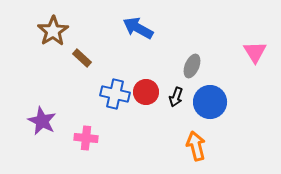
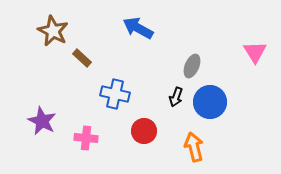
brown star: rotated 12 degrees counterclockwise
red circle: moved 2 px left, 39 px down
orange arrow: moved 2 px left, 1 px down
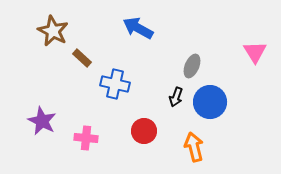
blue cross: moved 10 px up
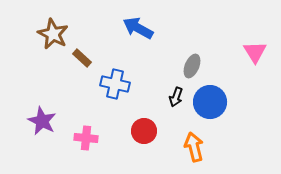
brown star: moved 3 px down
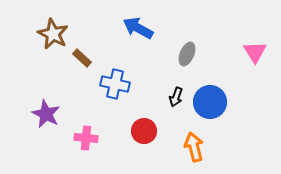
gray ellipse: moved 5 px left, 12 px up
purple star: moved 4 px right, 7 px up
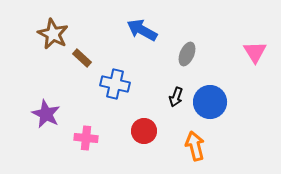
blue arrow: moved 4 px right, 2 px down
orange arrow: moved 1 px right, 1 px up
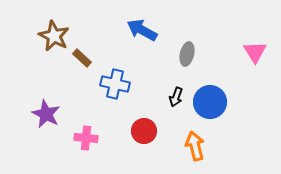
brown star: moved 1 px right, 2 px down
gray ellipse: rotated 10 degrees counterclockwise
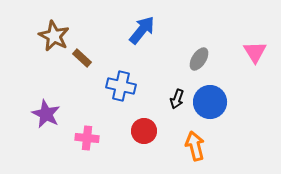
blue arrow: rotated 100 degrees clockwise
gray ellipse: moved 12 px right, 5 px down; rotated 20 degrees clockwise
blue cross: moved 6 px right, 2 px down
black arrow: moved 1 px right, 2 px down
pink cross: moved 1 px right
